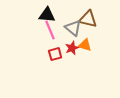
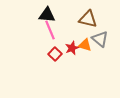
gray triangle: moved 27 px right, 11 px down
red square: rotated 32 degrees counterclockwise
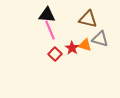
gray triangle: rotated 24 degrees counterclockwise
red star: rotated 16 degrees counterclockwise
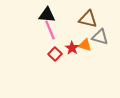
gray triangle: moved 2 px up
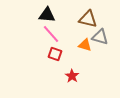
pink line: moved 1 px right, 4 px down; rotated 18 degrees counterclockwise
red star: moved 28 px down
red square: rotated 24 degrees counterclockwise
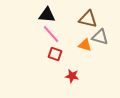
red star: rotated 24 degrees counterclockwise
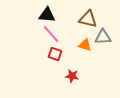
gray triangle: moved 3 px right; rotated 18 degrees counterclockwise
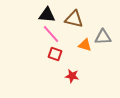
brown triangle: moved 14 px left
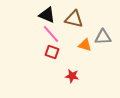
black triangle: rotated 18 degrees clockwise
red square: moved 3 px left, 2 px up
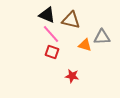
brown triangle: moved 3 px left, 1 px down
gray triangle: moved 1 px left
